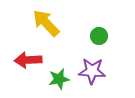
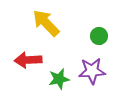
purple star: rotated 8 degrees counterclockwise
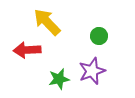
yellow arrow: moved 1 px right, 1 px up
red arrow: moved 1 px left, 10 px up
purple star: rotated 16 degrees counterclockwise
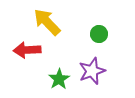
green circle: moved 2 px up
green star: rotated 20 degrees counterclockwise
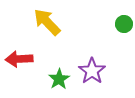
green circle: moved 25 px right, 10 px up
red arrow: moved 8 px left, 9 px down
purple star: rotated 16 degrees counterclockwise
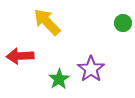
green circle: moved 1 px left, 1 px up
red arrow: moved 1 px right, 3 px up
purple star: moved 1 px left, 2 px up
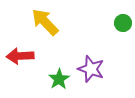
yellow arrow: moved 2 px left
purple star: rotated 16 degrees counterclockwise
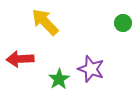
red arrow: moved 3 px down
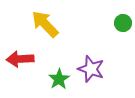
yellow arrow: moved 2 px down
